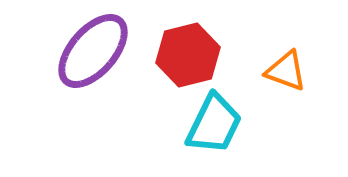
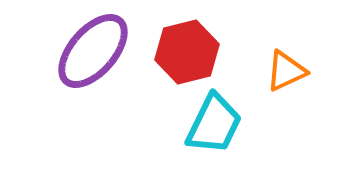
red hexagon: moved 1 px left, 3 px up
orange triangle: rotated 45 degrees counterclockwise
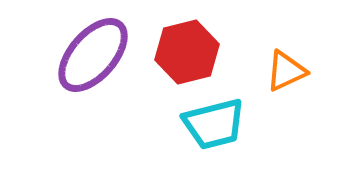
purple ellipse: moved 4 px down
cyan trapezoid: rotated 50 degrees clockwise
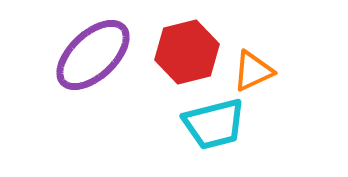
purple ellipse: rotated 6 degrees clockwise
orange triangle: moved 33 px left
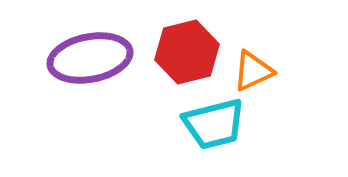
purple ellipse: moved 3 px left, 3 px down; rotated 32 degrees clockwise
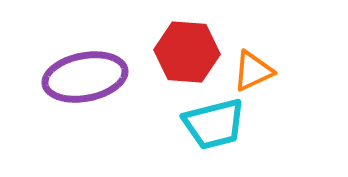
red hexagon: rotated 18 degrees clockwise
purple ellipse: moved 5 px left, 19 px down
